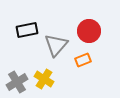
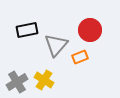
red circle: moved 1 px right, 1 px up
orange rectangle: moved 3 px left, 3 px up
yellow cross: moved 1 px down
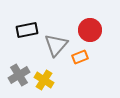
gray cross: moved 2 px right, 7 px up
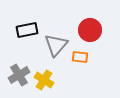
orange rectangle: rotated 28 degrees clockwise
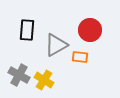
black rectangle: rotated 75 degrees counterclockwise
gray triangle: rotated 20 degrees clockwise
gray cross: rotated 30 degrees counterclockwise
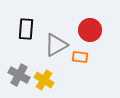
black rectangle: moved 1 px left, 1 px up
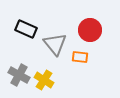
black rectangle: rotated 70 degrees counterclockwise
gray triangle: moved 1 px left, 1 px up; rotated 40 degrees counterclockwise
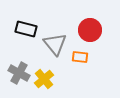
black rectangle: rotated 10 degrees counterclockwise
gray cross: moved 2 px up
yellow cross: moved 1 px up; rotated 18 degrees clockwise
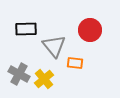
black rectangle: rotated 15 degrees counterclockwise
gray triangle: moved 1 px left, 2 px down
orange rectangle: moved 5 px left, 6 px down
gray cross: moved 1 px down
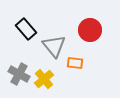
black rectangle: rotated 50 degrees clockwise
